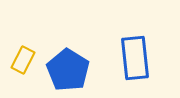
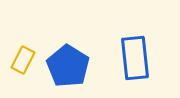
blue pentagon: moved 4 px up
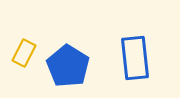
yellow rectangle: moved 1 px right, 7 px up
